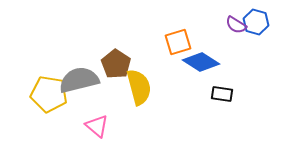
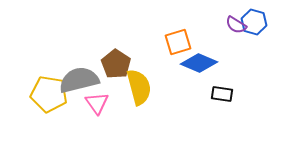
blue hexagon: moved 2 px left
blue diamond: moved 2 px left, 1 px down; rotated 9 degrees counterclockwise
pink triangle: moved 23 px up; rotated 15 degrees clockwise
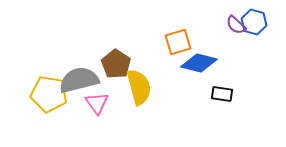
purple semicircle: rotated 10 degrees clockwise
blue diamond: rotated 9 degrees counterclockwise
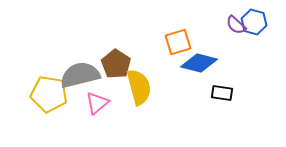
gray semicircle: moved 1 px right, 5 px up
black rectangle: moved 1 px up
pink triangle: rotated 25 degrees clockwise
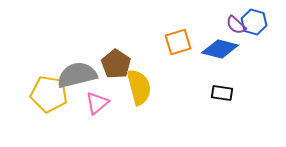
blue diamond: moved 21 px right, 14 px up
gray semicircle: moved 3 px left
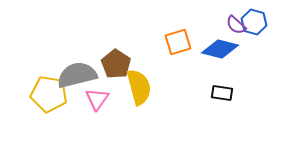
pink triangle: moved 4 px up; rotated 15 degrees counterclockwise
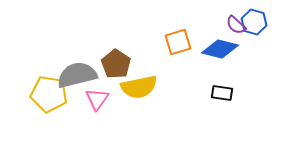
yellow semicircle: rotated 93 degrees clockwise
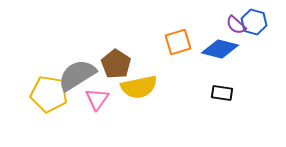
gray semicircle: rotated 18 degrees counterclockwise
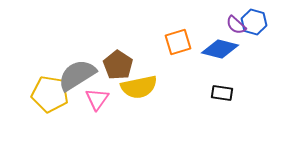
brown pentagon: moved 2 px right, 1 px down
yellow pentagon: moved 1 px right
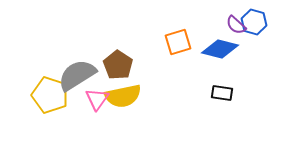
yellow semicircle: moved 16 px left, 9 px down
yellow pentagon: moved 1 px down; rotated 9 degrees clockwise
